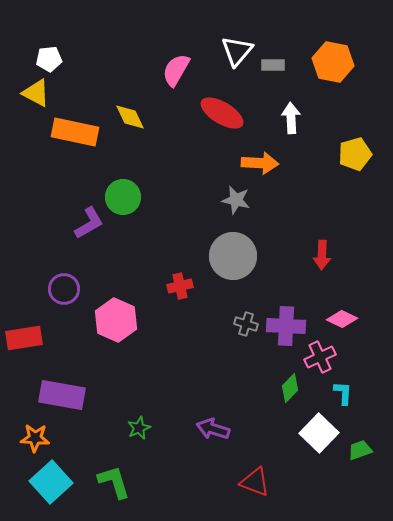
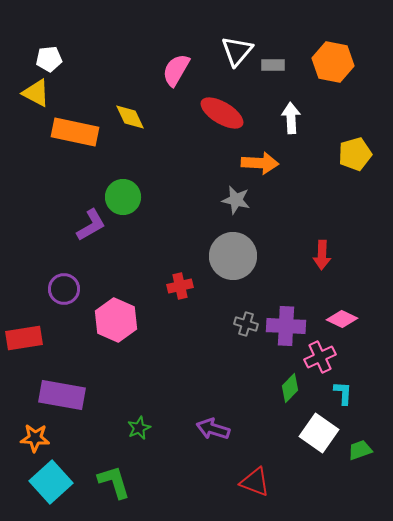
purple L-shape: moved 2 px right, 2 px down
white square: rotated 9 degrees counterclockwise
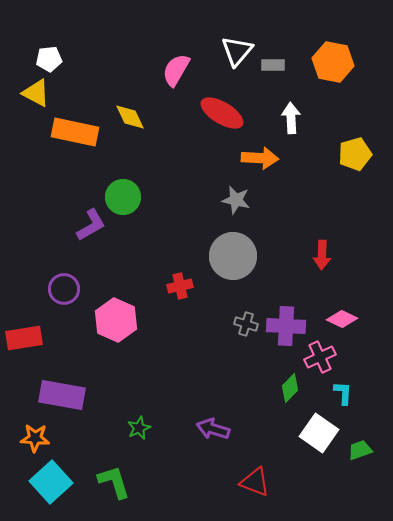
orange arrow: moved 5 px up
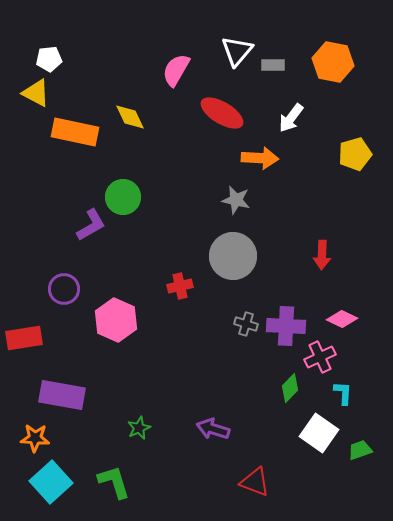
white arrow: rotated 140 degrees counterclockwise
